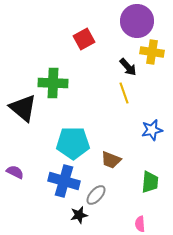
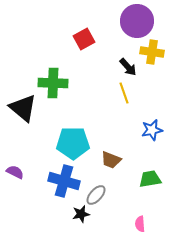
green trapezoid: moved 3 px up; rotated 105 degrees counterclockwise
black star: moved 2 px right, 1 px up
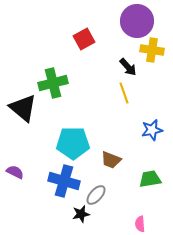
yellow cross: moved 2 px up
green cross: rotated 16 degrees counterclockwise
